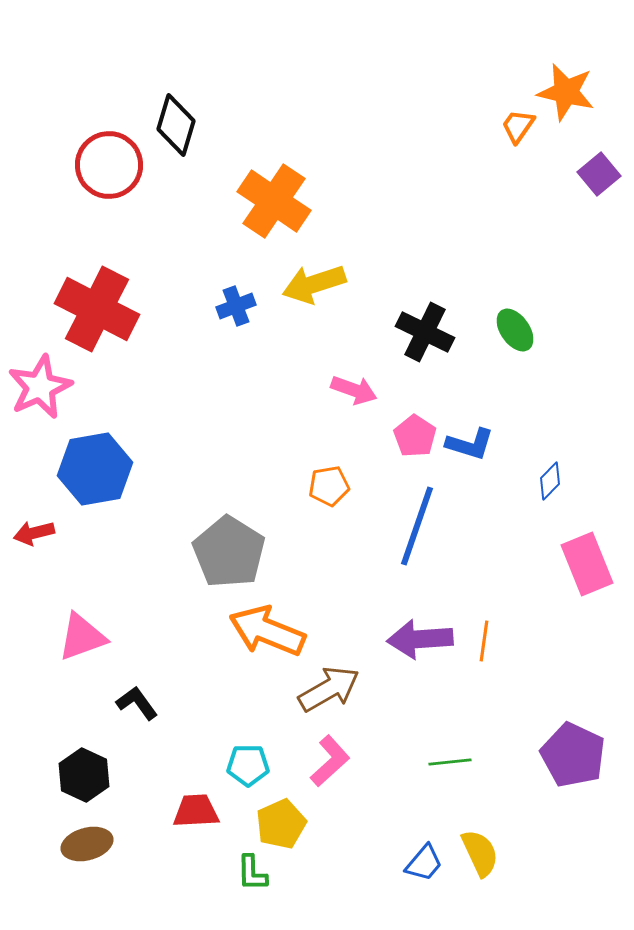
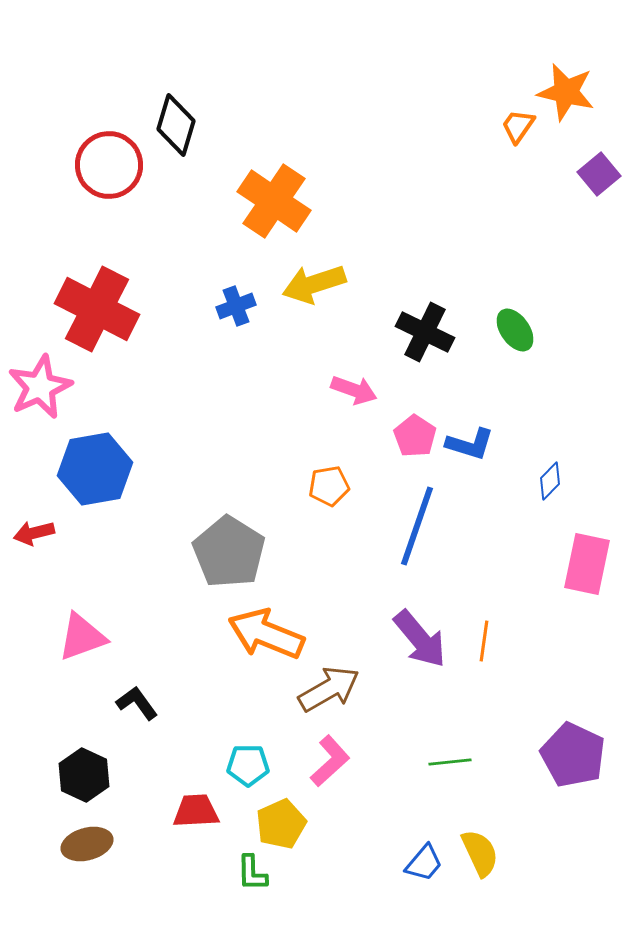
pink rectangle: rotated 34 degrees clockwise
orange arrow: moved 1 px left, 3 px down
purple arrow: rotated 126 degrees counterclockwise
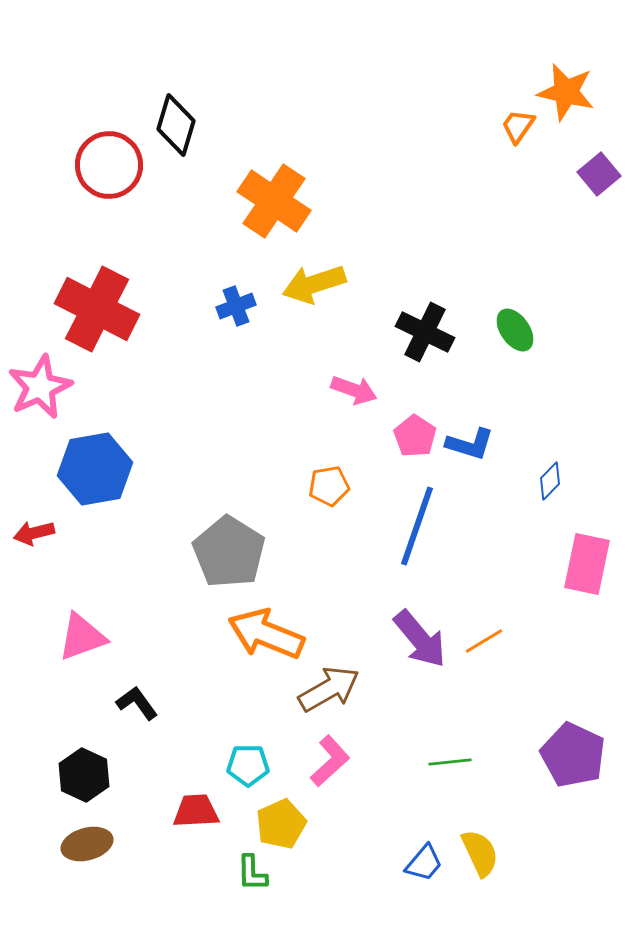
orange line: rotated 51 degrees clockwise
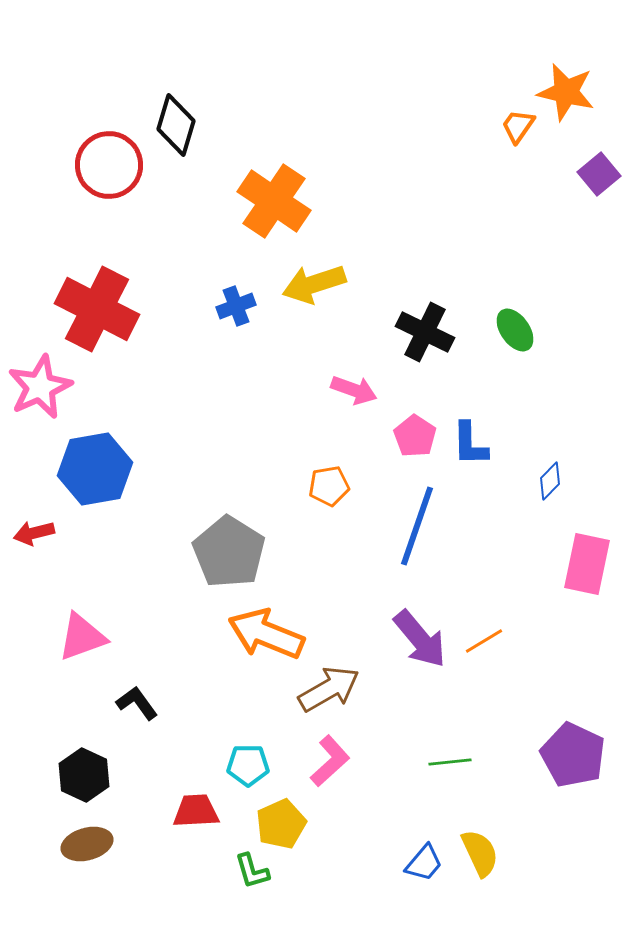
blue L-shape: rotated 72 degrees clockwise
green L-shape: moved 2 px up; rotated 15 degrees counterclockwise
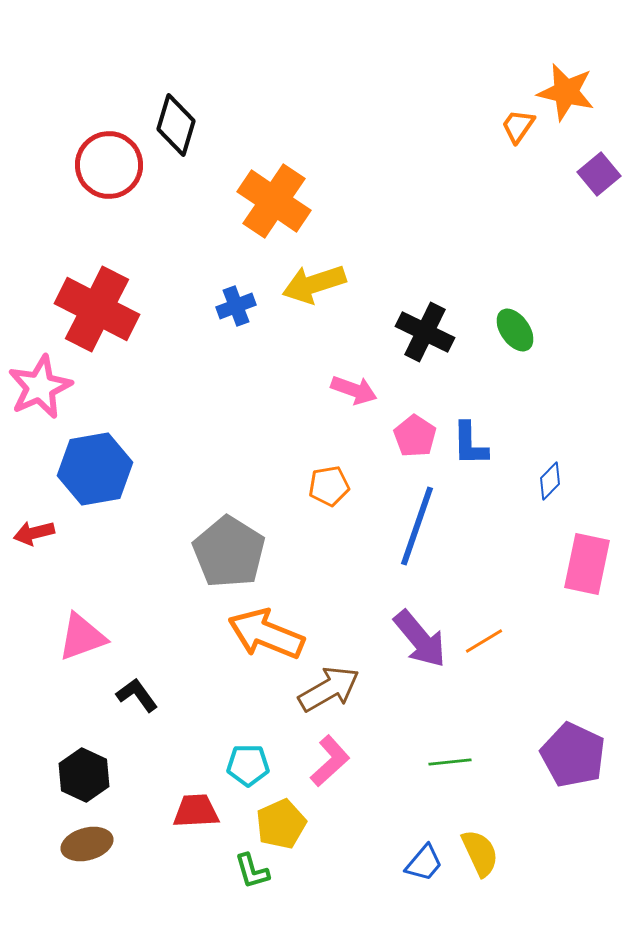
black L-shape: moved 8 px up
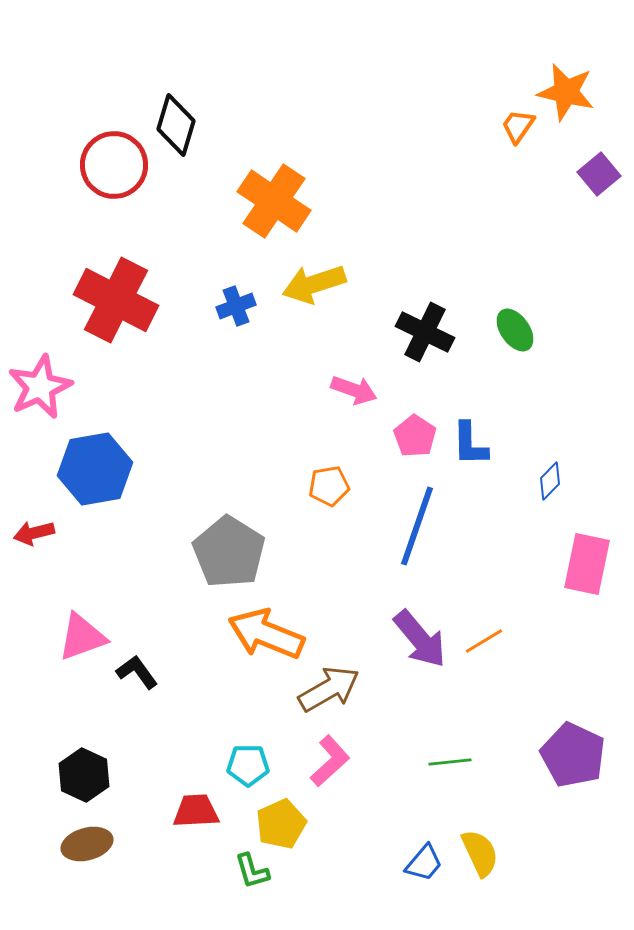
red circle: moved 5 px right
red cross: moved 19 px right, 9 px up
black L-shape: moved 23 px up
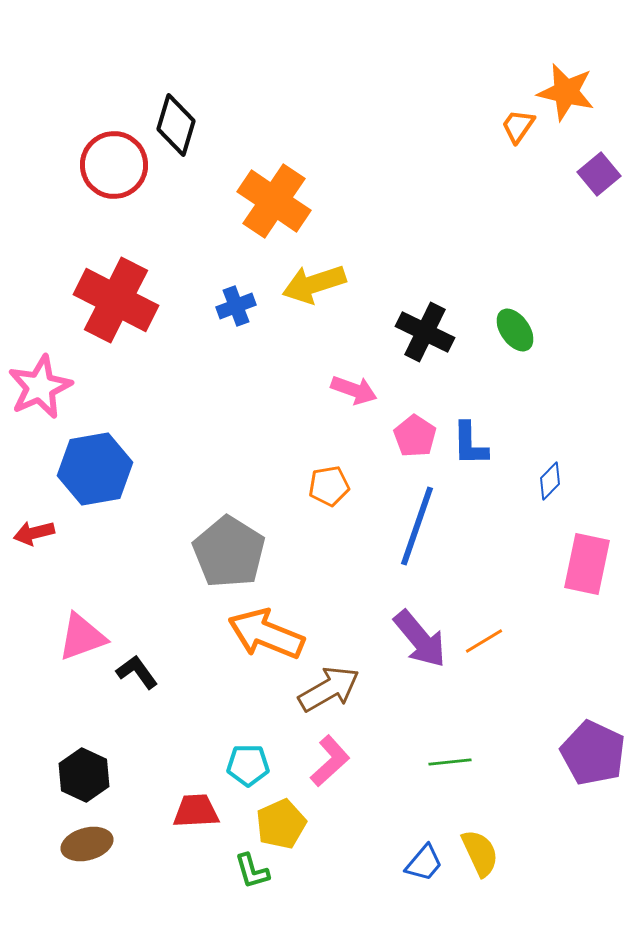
purple pentagon: moved 20 px right, 2 px up
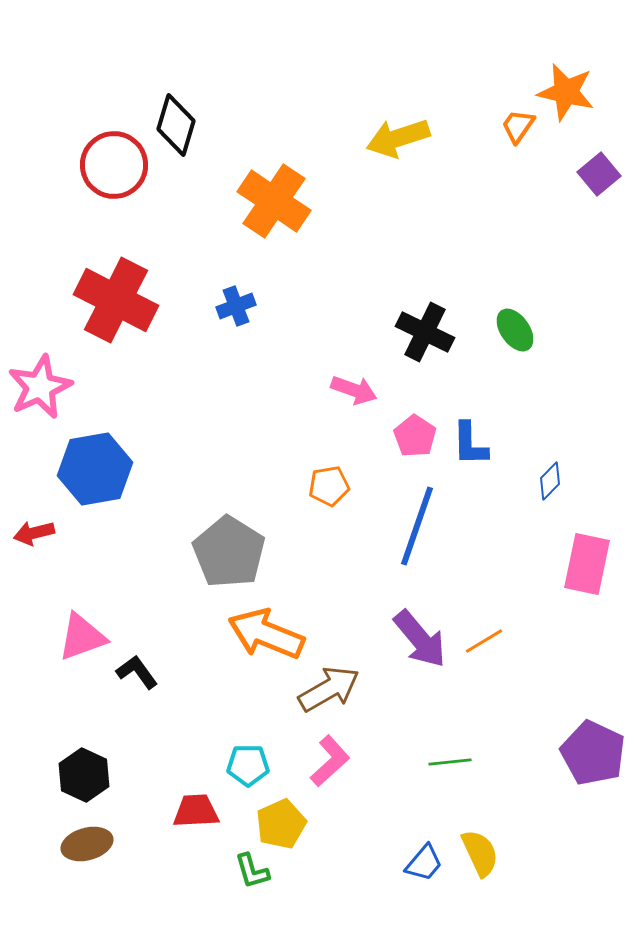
yellow arrow: moved 84 px right, 146 px up
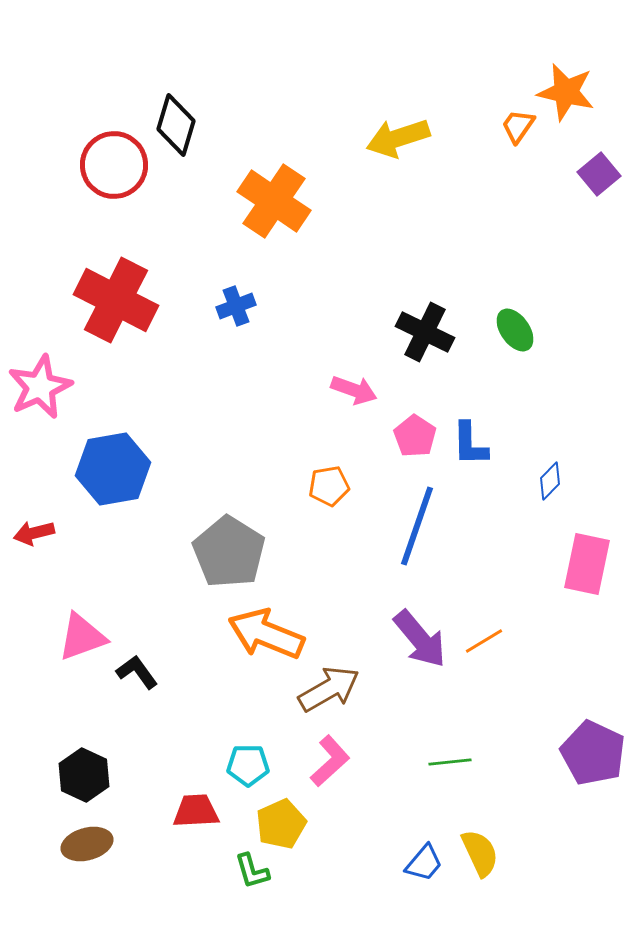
blue hexagon: moved 18 px right
